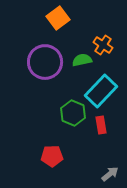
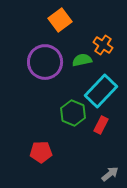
orange square: moved 2 px right, 2 px down
red rectangle: rotated 36 degrees clockwise
red pentagon: moved 11 px left, 4 px up
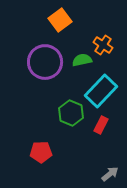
green hexagon: moved 2 px left
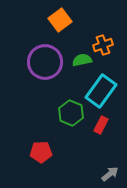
orange cross: rotated 36 degrees clockwise
cyan rectangle: rotated 8 degrees counterclockwise
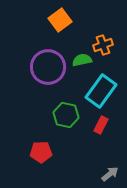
purple circle: moved 3 px right, 5 px down
green hexagon: moved 5 px left, 2 px down; rotated 10 degrees counterclockwise
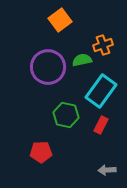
gray arrow: moved 3 px left, 4 px up; rotated 144 degrees counterclockwise
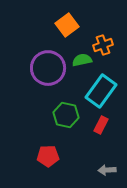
orange square: moved 7 px right, 5 px down
purple circle: moved 1 px down
red pentagon: moved 7 px right, 4 px down
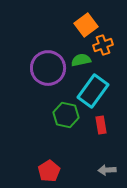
orange square: moved 19 px right
green semicircle: moved 1 px left
cyan rectangle: moved 8 px left
red rectangle: rotated 36 degrees counterclockwise
red pentagon: moved 1 px right, 15 px down; rotated 30 degrees counterclockwise
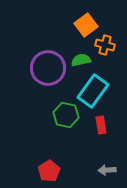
orange cross: moved 2 px right; rotated 36 degrees clockwise
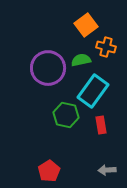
orange cross: moved 1 px right, 2 px down
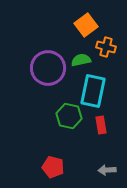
cyan rectangle: rotated 24 degrees counterclockwise
green hexagon: moved 3 px right, 1 px down
red pentagon: moved 4 px right, 4 px up; rotated 25 degrees counterclockwise
